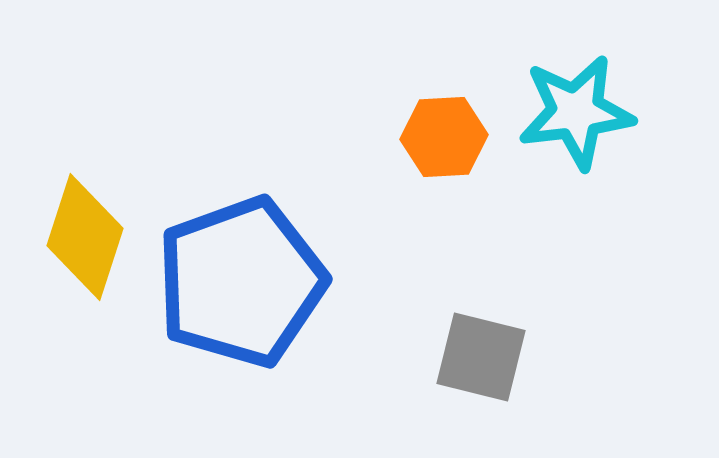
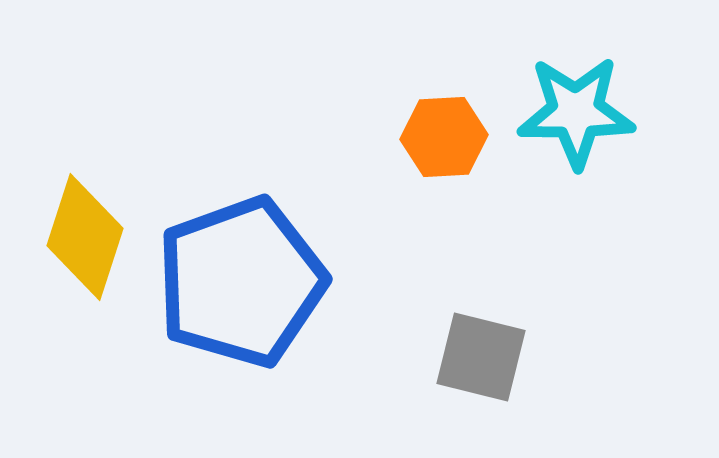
cyan star: rotated 7 degrees clockwise
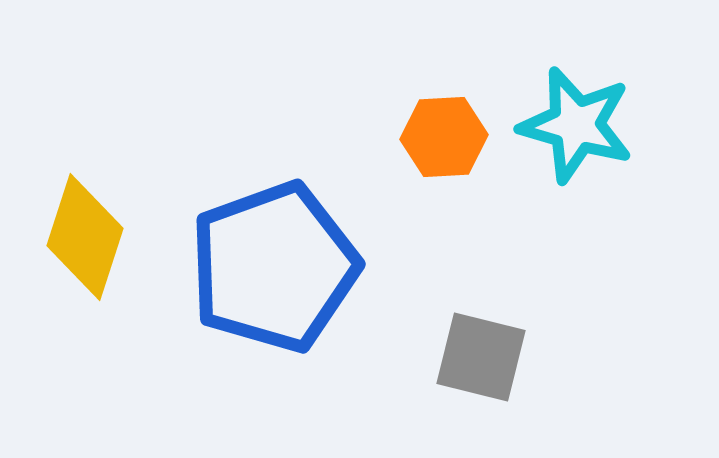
cyan star: moved 13 px down; rotated 16 degrees clockwise
blue pentagon: moved 33 px right, 15 px up
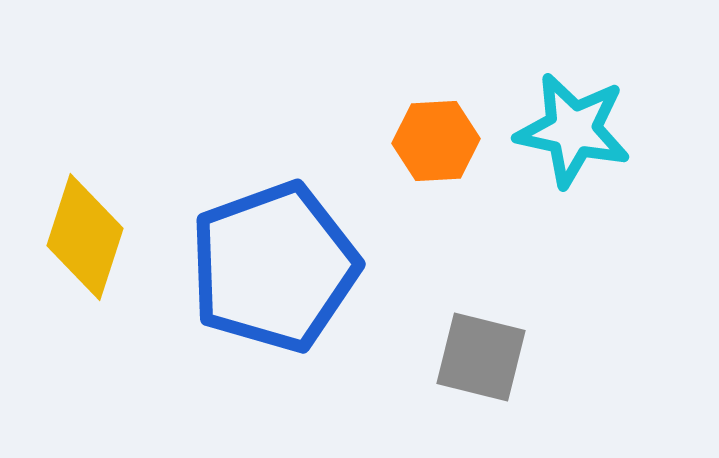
cyan star: moved 3 px left, 5 px down; rotated 4 degrees counterclockwise
orange hexagon: moved 8 px left, 4 px down
